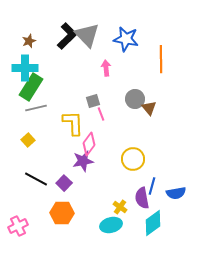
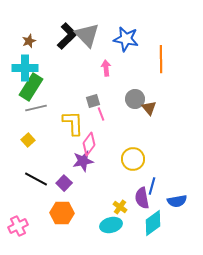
blue semicircle: moved 1 px right, 8 px down
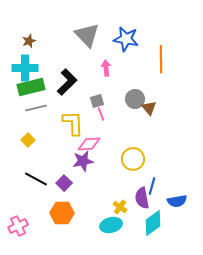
black L-shape: moved 46 px down
green rectangle: rotated 44 degrees clockwise
gray square: moved 4 px right
pink diamond: rotated 50 degrees clockwise
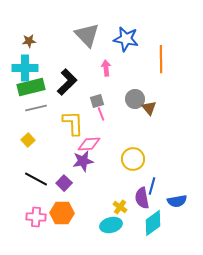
brown star: rotated 16 degrees clockwise
pink cross: moved 18 px right, 9 px up; rotated 30 degrees clockwise
